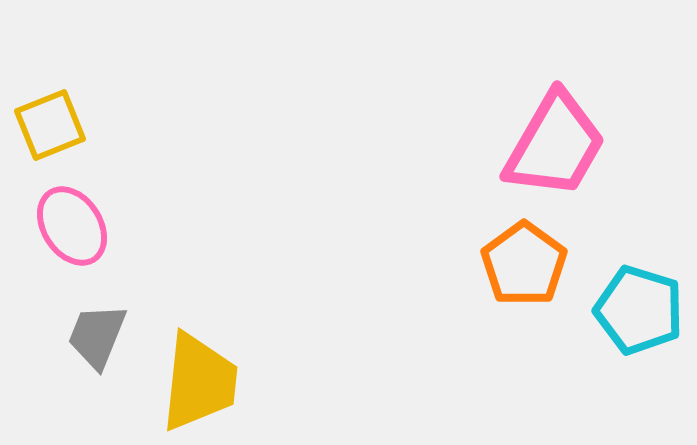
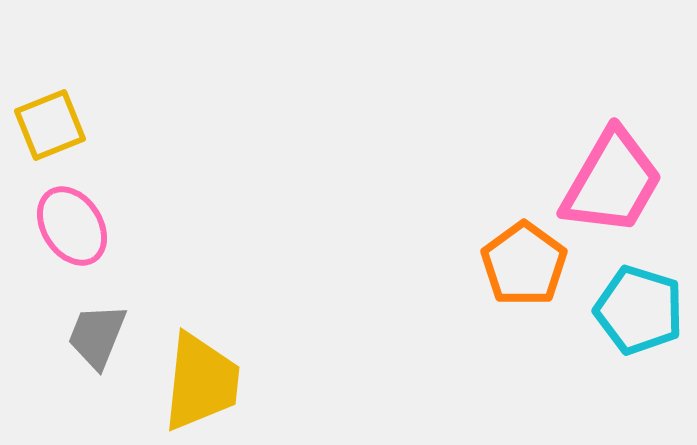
pink trapezoid: moved 57 px right, 37 px down
yellow trapezoid: moved 2 px right
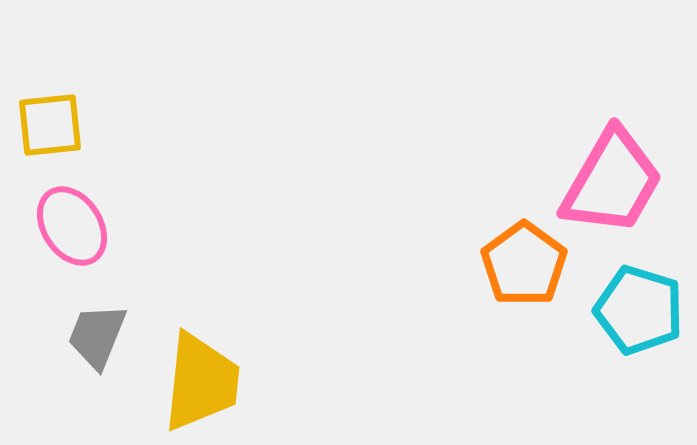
yellow square: rotated 16 degrees clockwise
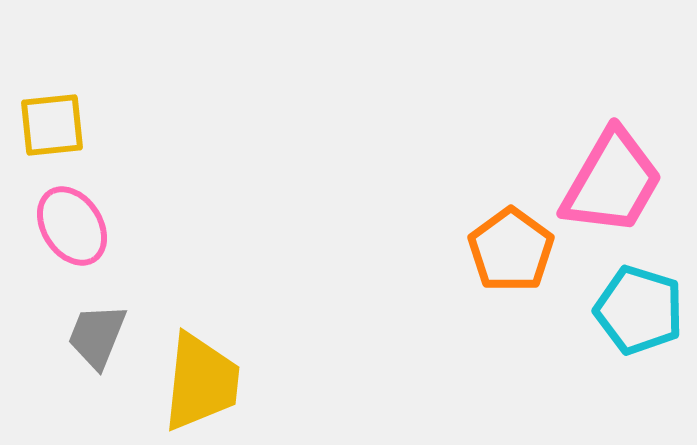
yellow square: moved 2 px right
orange pentagon: moved 13 px left, 14 px up
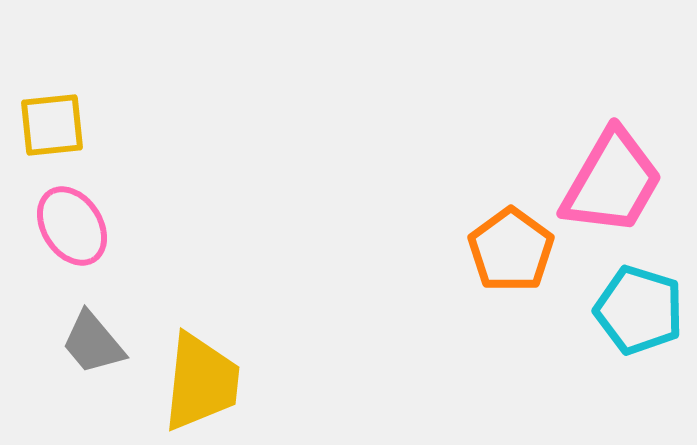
gray trapezoid: moved 4 px left, 7 px down; rotated 62 degrees counterclockwise
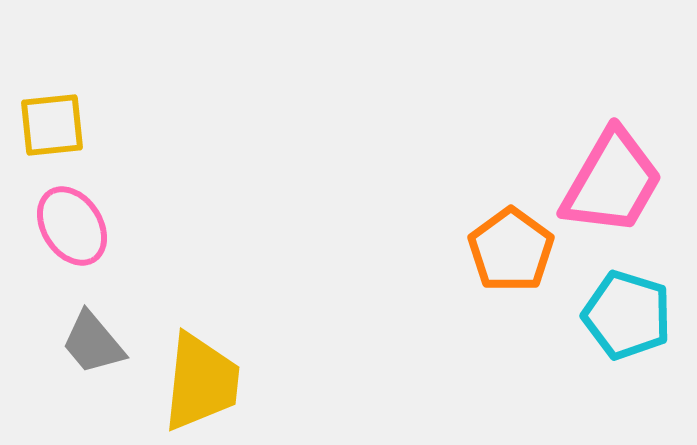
cyan pentagon: moved 12 px left, 5 px down
